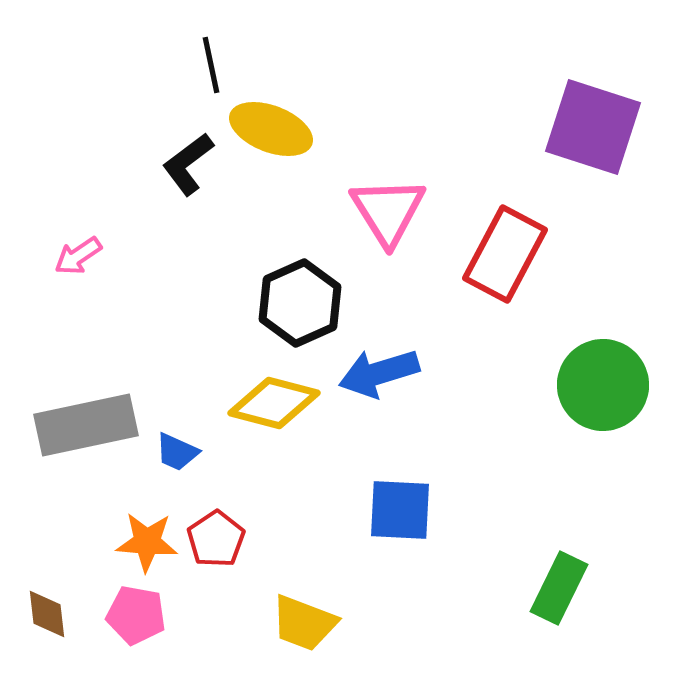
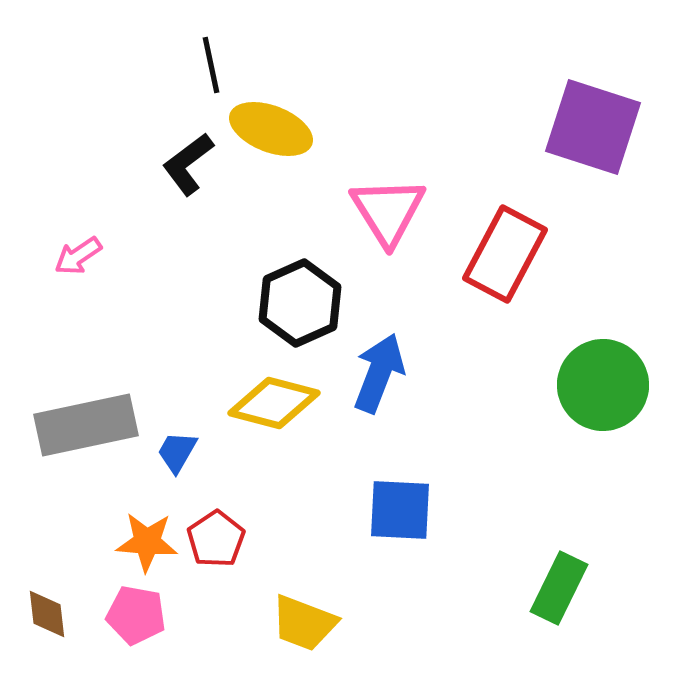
blue arrow: rotated 128 degrees clockwise
blue trapezoid: rotated 96 degrees clockwise
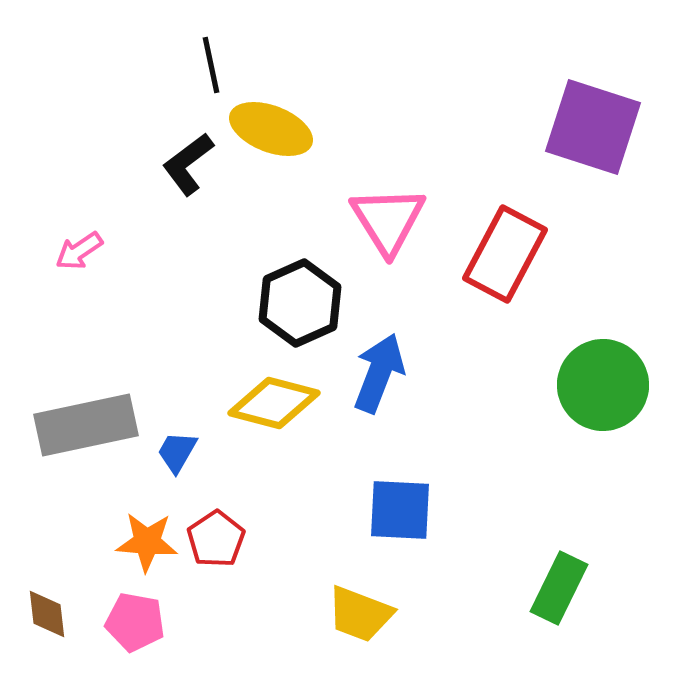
pink triangle: moved 9 px down
pink arrow: moved 1 px right, 5 px up
pink pentagon: moved 1 px left, 7 px down
yellow trapezoid: moved 56 px right, 9 px up
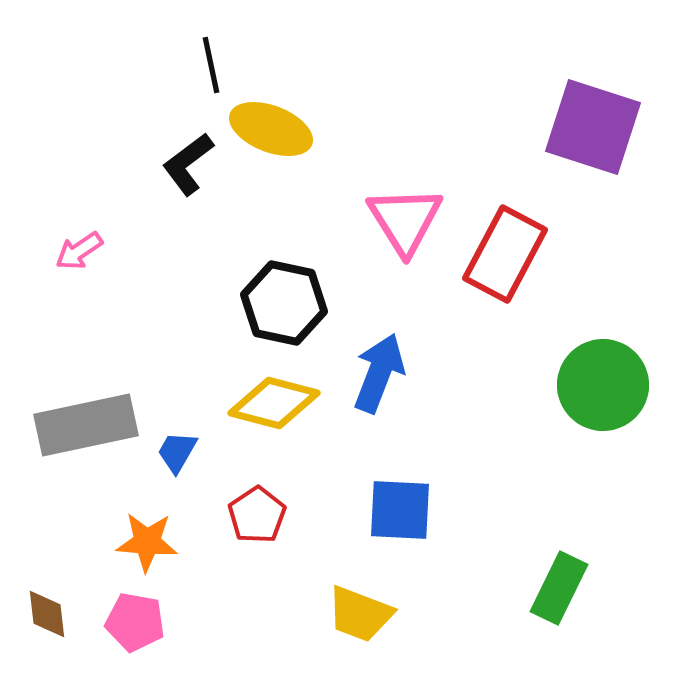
pink triangle: moved 17 px right
black hexagon: moved 16 px left; rotated 24 degrees counterclockwise
red pentagon: moved 41 px right, 24 px up
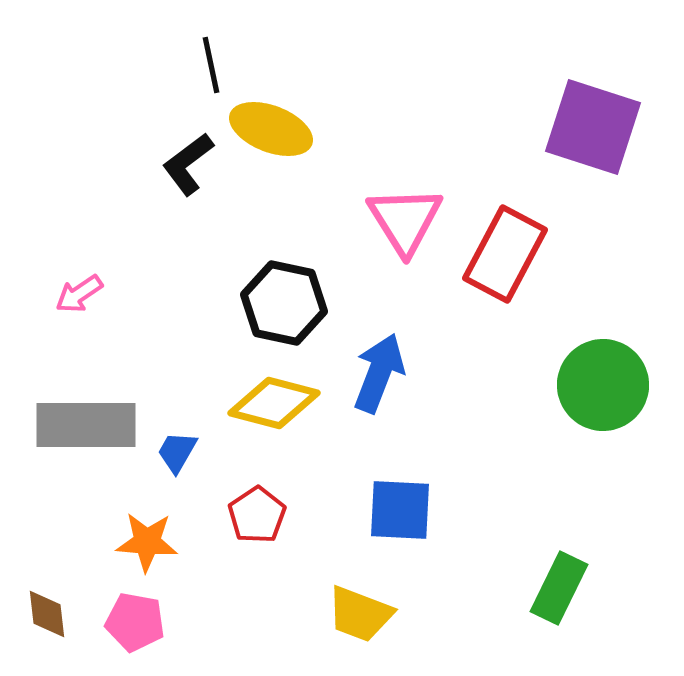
pink arrow: moved 43 px down
gray rectangle: rotated 12 degrees clockwise
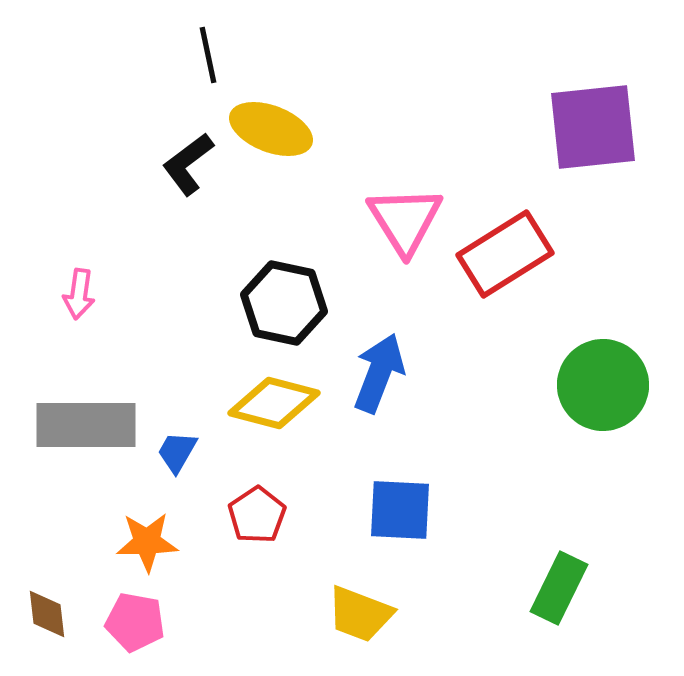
black line: moved 3 px left, 10 px up
purple square: rotated 24 degrees counterclockwise
red rectangle: rotated 30 degrees clockwise
pink arrow: rotated 48 degrees counterclockwise
orange star: rotated 6 degrees counterclockwise
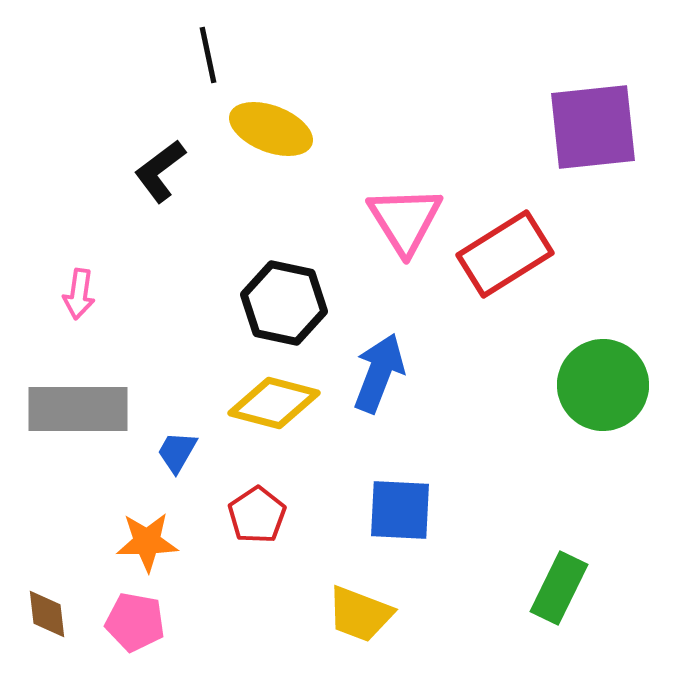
black L-shape: moved 28 px left, 7 px down
gray rectangle: moved 8 px left, 16 px up
